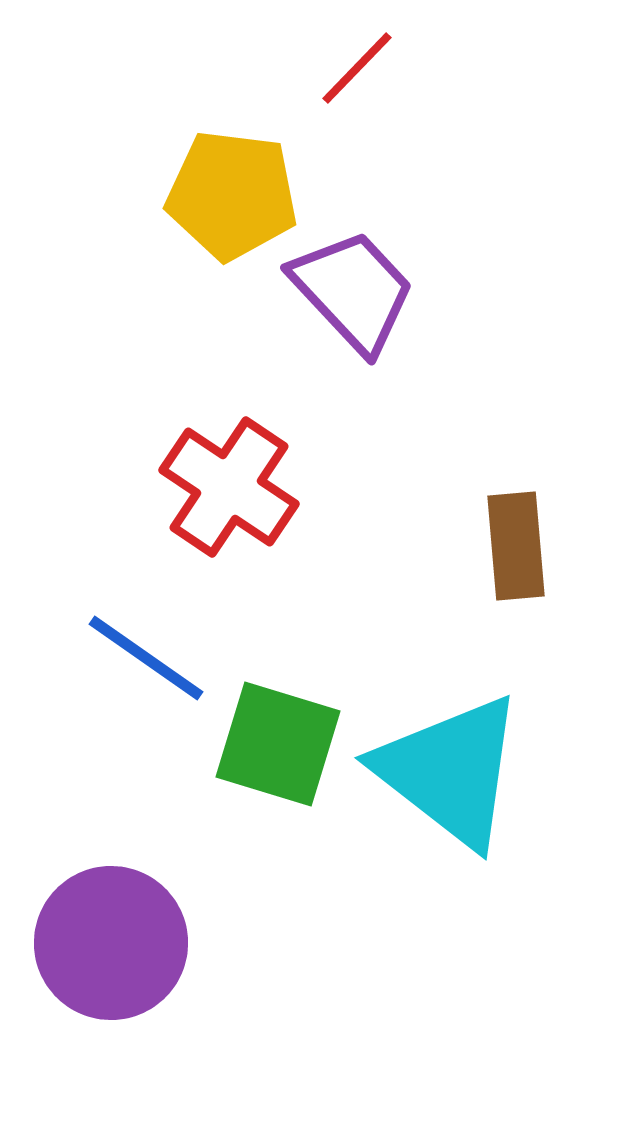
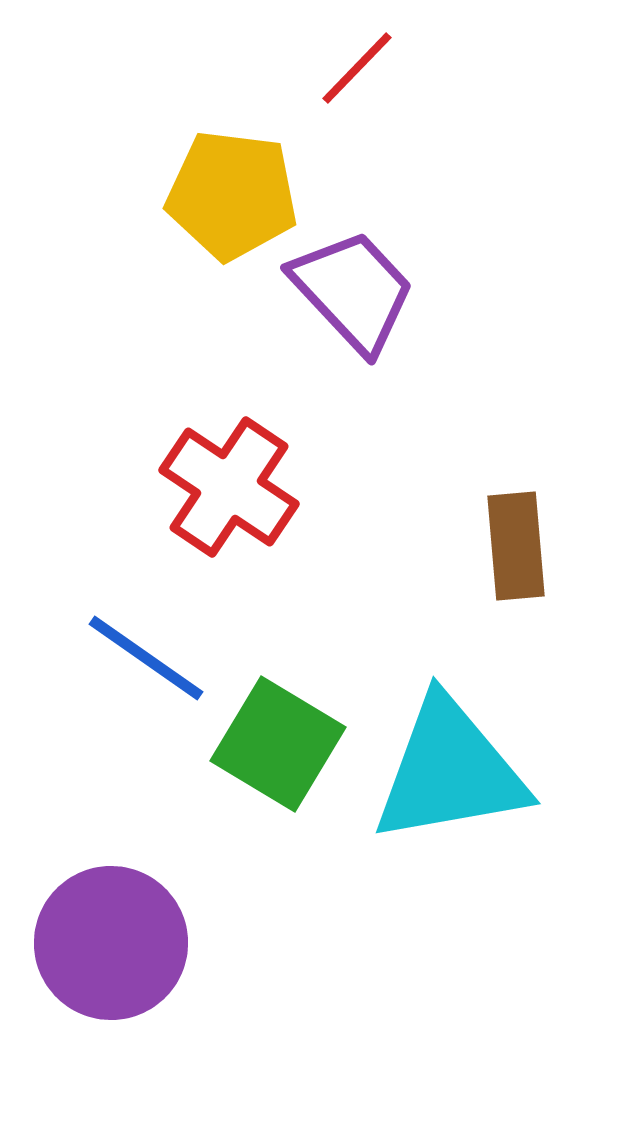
green square: rotated 14 degrees clockwise
cyan triangle: rotated 48 degrees counterclockwise
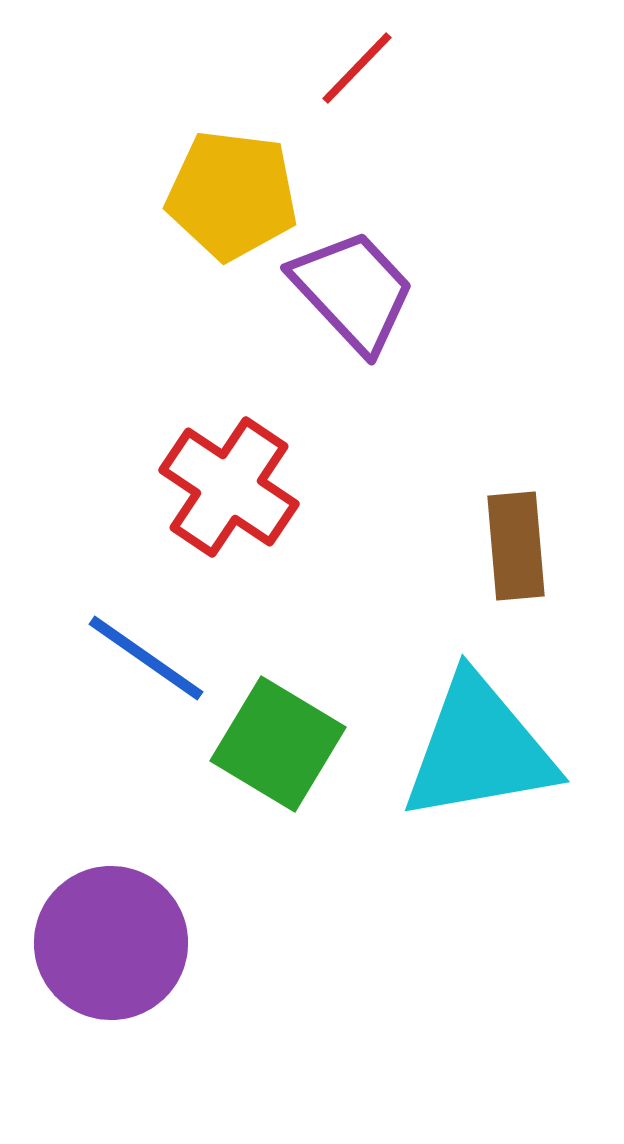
cyan triangle: moved 29 px right, 22 px up
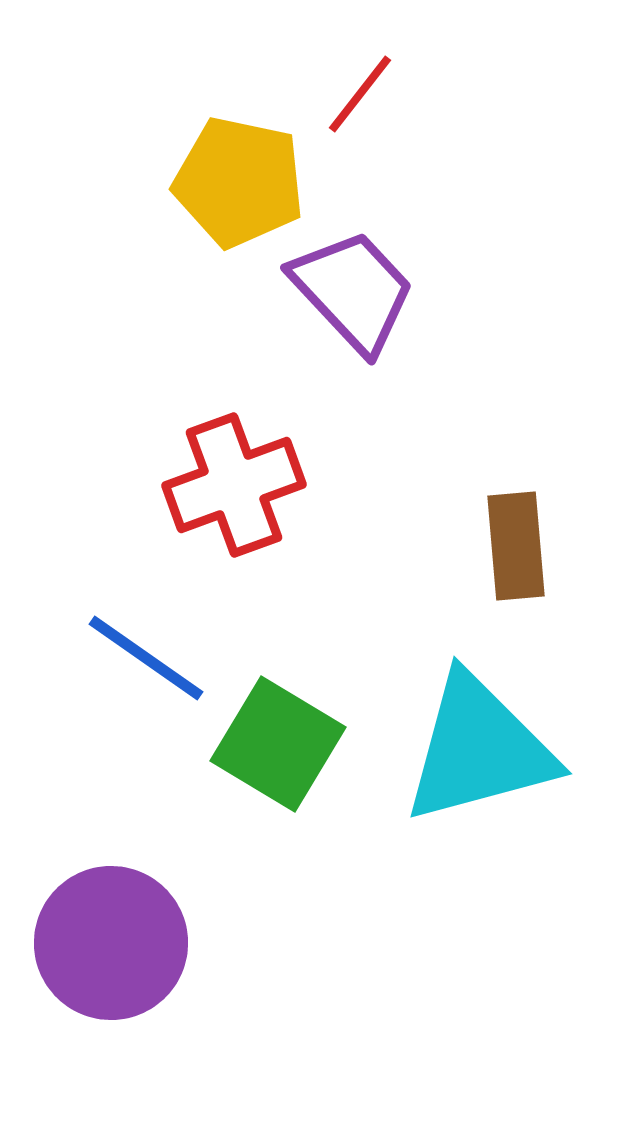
red line: moved 3 px right, 26 px down; rotated 6 degrees counterclockwise
yellow pentagon: moved 7 px right, 13 px up; rotated 5 degrees clockwise
red cross: moved 5 px right, 2 px up; rotated 36 degrees clockwise
cyan triangle: rotated 5 degrees counterclockwise
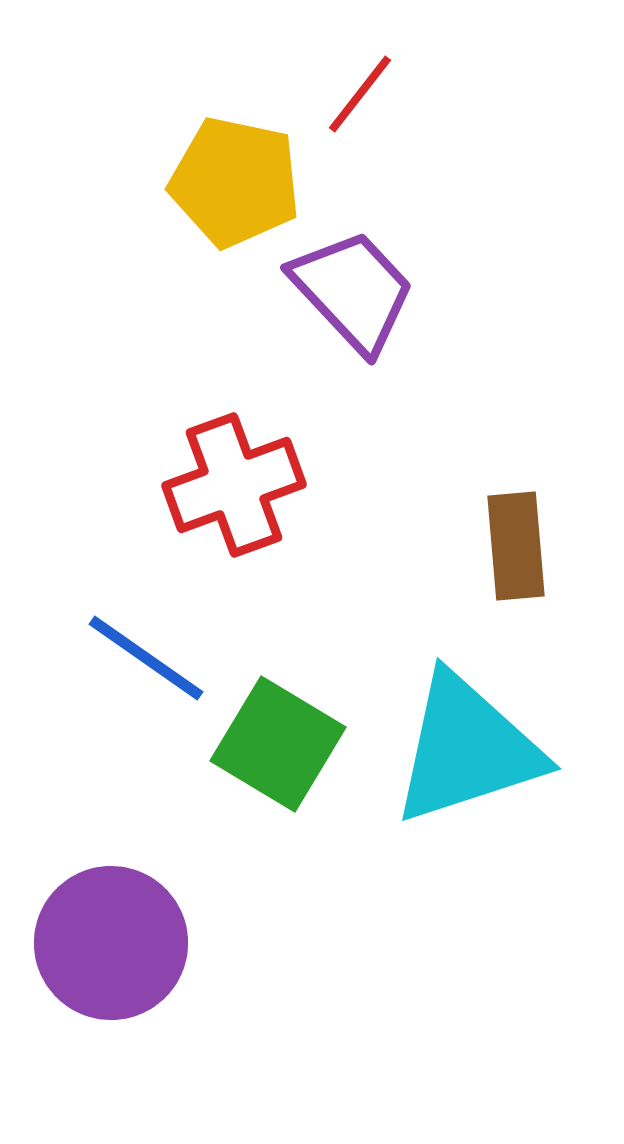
yellow pentagon: moved 4 px left
cyan triangle: moved 12 px left; rotated 3 degrees counterclockwise
